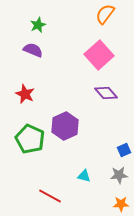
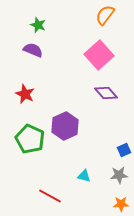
orange semicircle: moved 1 px down
green star: rotated 28 degrees counterclockwise
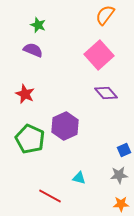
cyan triangle: moved 5 px left, 2 px down
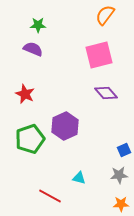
green star: rotated 21 degrees counterclockwise
purple semicircle: moved 1 px up
pink square: rotated 28 degrees clockwise
green pentagon: rotated 28 degrees clockwise
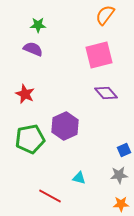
green pentagon: rotated 8 degrees clockwise
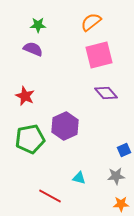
orange semicircle: moved 14 px left, 7 px down; rotated 15 degrees clockwise
red star: moved 2 px down
gray star: moved 3 px left, 1 px down
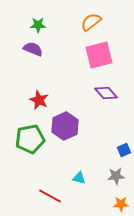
red star: moved 14 px right, 4 px down
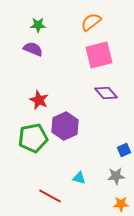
green pentagon: moved 3 px right, 1 px up
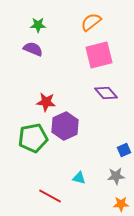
red star: moved 7 px right, 2 px down; rotated 18 degrees counterclockwise
